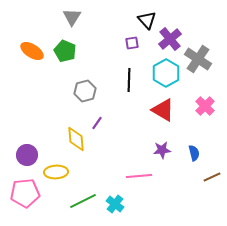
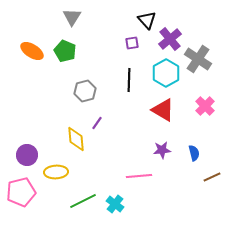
pink pentagon: moved 4 px left, 1 px up; rotated 8 degrees counterclockwise
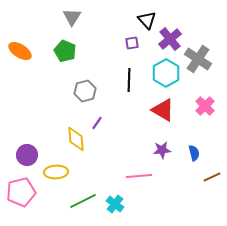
orange ellipse: moved 12 px left
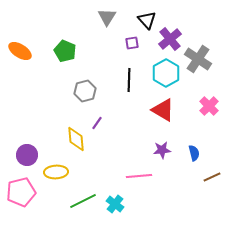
gray triangle: moved 35 px right
pink cross: moved 4 px right
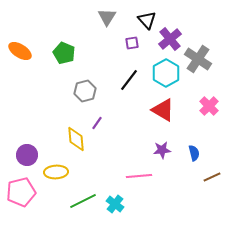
green pentagon: moved 1 px left, 2 px down
black line: rotated 35 degrees clockwise
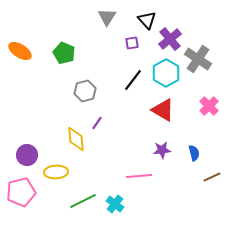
black line: moved 4 px right
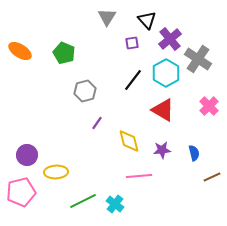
yellow diamond: moved 53 px right, 2 px down; rotated 10 degrees counterclockwise
